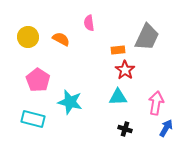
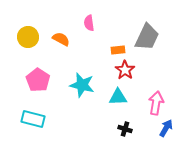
cyan star: moved 12 px right, 17 px up
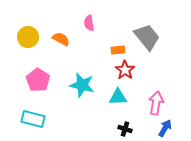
gray trapezoid: rotated 64 degrees counterclockwise
blue arrow: moved 1 px left
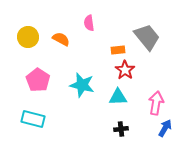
black cross: moved 4 px left; rotated 24 degrees counterclockwise
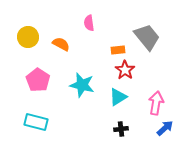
orange semicircle: moved 5 px down
cyan triangle: rotated 30 degrees counterclockwise
cyan rectangle: moved 3 px right, 3 px down
blue arrow: rotated 18 degrees clockwise
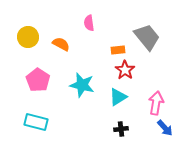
blue arrow: rotated 90 degrees clockwise
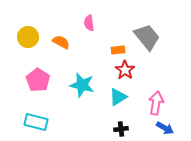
orange semicircle: moved 2 px up
blue arrow: rotated 18 degrees counterclockwise
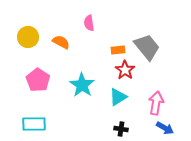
gray trapezoid: moved 10 px down
cyan star: rotated 20 degrees clockwise
cyan rectangle: moved 2 px left, 2 px down; rotated 15 degrees counterclockwise
black cross: rotated 16 degrees clockwise
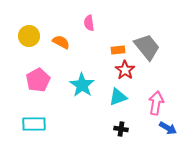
yellow circle: moved 1 px right, 1 px up
pink pentagon: rotated 10 degrees clockwise
cyan triangle: rotated 12 degrees clockwise
blue arrow: moved 3 px right
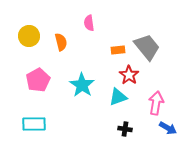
orange semicircle: rotated 48 degrees clockwise
red star: moved 4 px right, 5 px down
black cross: moved 4 px right
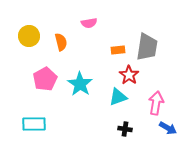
pink semicircle: rotated 91 degrees counterclockwise
gray trapezoid: rotated 48 degrees clockwise
pink pentagon: moved 7 px right, 1 px up
cyan star: moved 2 px left, 1 px up
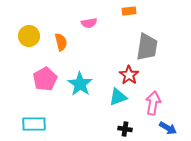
orange rectangle: moved 11 px right, 39 px up
pink arrow: moved 3 px left
